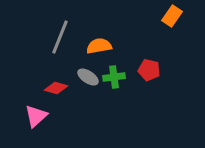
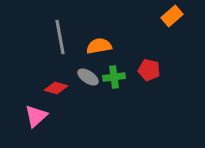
orange rectangle: rotated 15 degrees clockwise
gray line: rotated 32 degrees counterclockwise
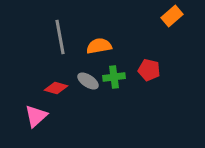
gray ellipse: moved 4 px down
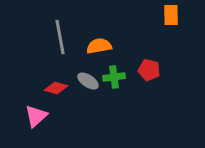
orange rectangle: moved 1 px left, 1 px up; rotated 50 degrees counterclockwise
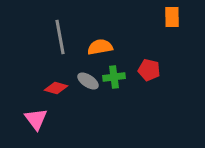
orange rectangle: moved 1 px right, 2 px down
orange semicircle: moved 1 px right, 1 px down
pink triangle: moved 3 px down; rotated 25 degrees counterclockwise
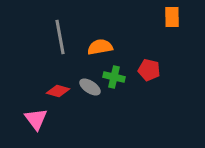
green cross: rotated 20 degrees clockwise
gray ellipse: moved 2 px right, 6 px down
red diamond: moved 2 px right, 3 px down
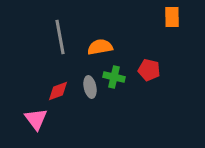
gray ellipse: rotated 45 degrees clockwise
red diamond: rotated 35 degrees counterclockwise
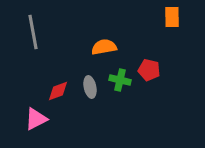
gray line: moved 27 px left, 5 px up
orange semicircle: moved 4 px right
green cross: moved 6 px right, 3 px down
pink triangle: rotated 40 degrees clockwise
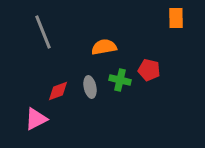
orange rectangle: moved 4 px right, 1 px down
gray line: moved 10 px right; rotated 12 degrees counterclockwise
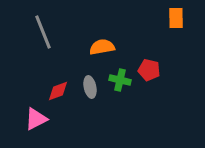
orange semicircle: moved 2 px left
